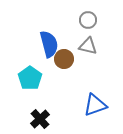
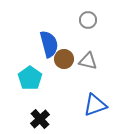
gray triangle: moved 15 px down
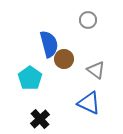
gray triangle: moved 8 px right, 9 px down; rotated 24 degrees clockwise
blue triangle: moved 6 px left, 2 px up; rotated 45 degrees clockwise
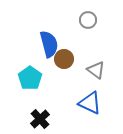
blue triangle: moved 1 px right
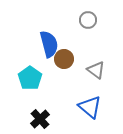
blue triangle: moved 4 px down; rotated 15 degrees clockwise
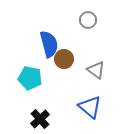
cyan pentagon: rotated 25 degrees counterclockwise
